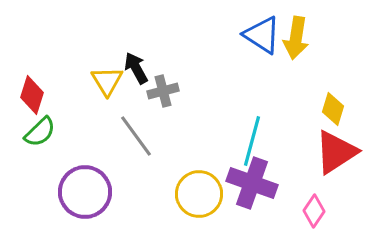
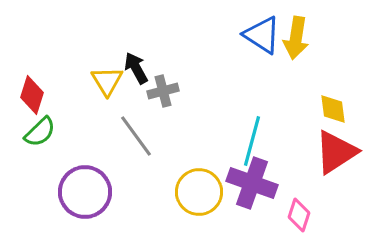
yellow diamond: rotated 24 degrees counterclockwise
yellow circle: moved 2 px up
pink diamond: moved 15 px left, 4 px down; rotated 16 degrees counterclockwise
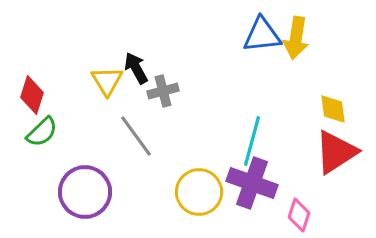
blue triangle: rotated 39 degrees counterclockwise
green semicircle: moved 2 px right
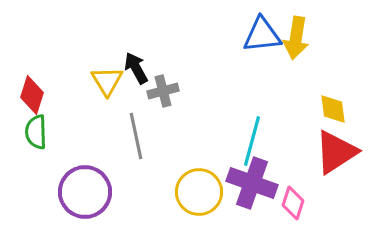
green semicircle: moved 6 px left; rotated 132 degrees clockwise
gray line: rotated 24 degrees clockwise
pink diamond: moved 6 px left, 12 px up
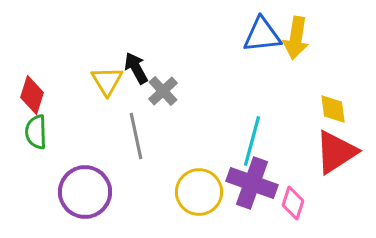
gray cross: rotated 28 degrees counterclockwise
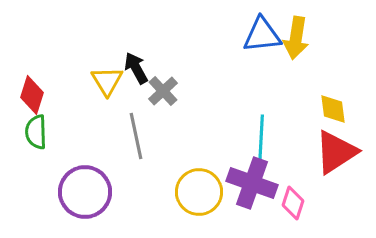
cyan line: moved 9 px right, 1 px up; rotated 12 degrees counterclockwise
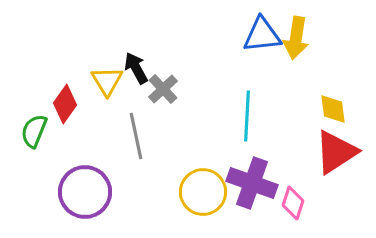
gray cross: moved 2 px up
red diamond: moved 33 px right, 9 px down; rotated 18 degrees clockwise
green semicircle: moved 2 px left, 1 px up; rotated 24 degrees clockwise
cyan line: moved 14 px left, 24 px up
yellow circle: moved 4 px right
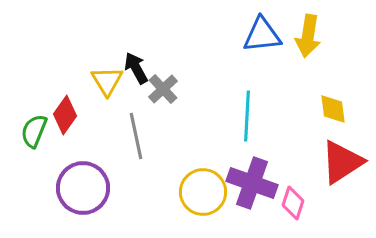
yellow arrow: moved 12 px right, 2 px up
red diamond: moved 11 px down
red triangle: moved 6 px right, 10 px down
purple circle: moved 2 px left, 4 px up
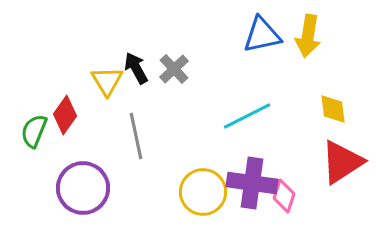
blue triangle: rotated 6 degrees counterclockwise
gray cross: moved 11 px right, 20 px up
cyan line: rotated 60 degrees clockwise
purple cross: rotated 12 degrees counterclockwise
pink diamond: moved 9 px left, 7 px up
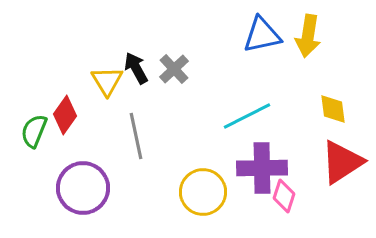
purple cross: moved 10 px right, 15 px up; rotated 9 degrees counterclockwise
